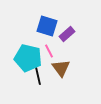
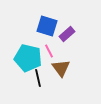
black line: moved 2 px down
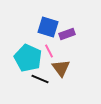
blue square: moved 1 px right, 1 px down
purple rectangle: rotated 21 degrees clockwise
cyan pentagon: rotated 12 degrees clockwise
black line: moved 2 px right, 1 px down; rotated 54 degrees counterclockwise
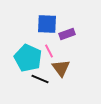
blue square: moved 1 px left, 3 px up; rotated 15 degrees counterclockwise
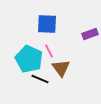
purple rectangle: moved 23 px right
cyan pentagon: moved 1 px right, 1 px down
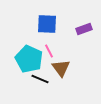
purple rectangle: moved 6 px left, 5 px up
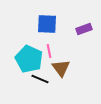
pink line: rotated 16 degrees clockwise
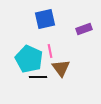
blue square: moved 2 px left, 5 px up; rotated 15 degrees counterclockwise
pink line: moved 1 px right
black line: moved 2 px left, 2 px up; rotated 24 degrees counterclockwise
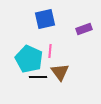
pink line: rotated 16 degrees clockwise
brown triangle: moved 1 px left, 4 px down
